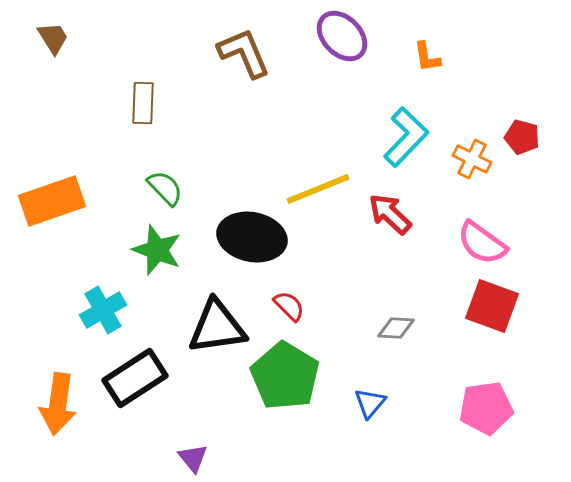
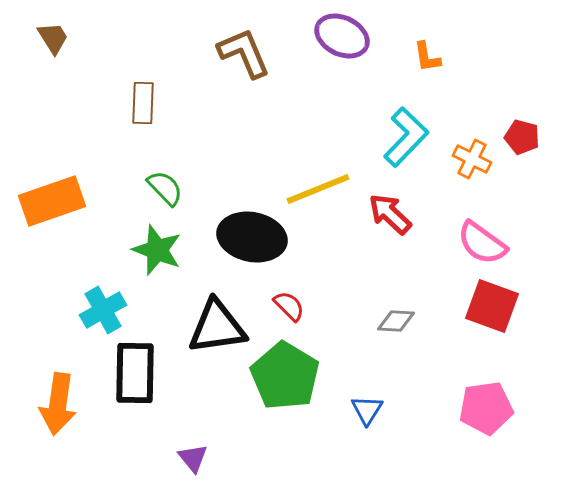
purple ellipse: rotated 20 degrees counterclockwise
gray diamond: moved 7 px up
black rectangle: moved 5 px up; rotated 56 degrees counterclockwise
blue triangle: moved 3 px left, 7 px down; rotated 8 degrees counterclockwise
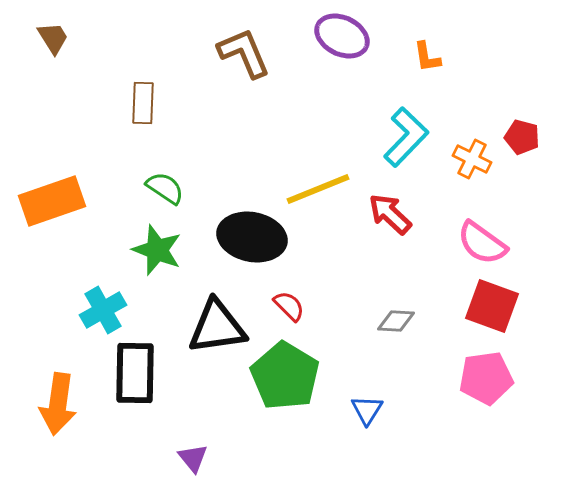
green semicircle: rotated 12 degrees counterclockwise
pink pentagon: moved 30 px up
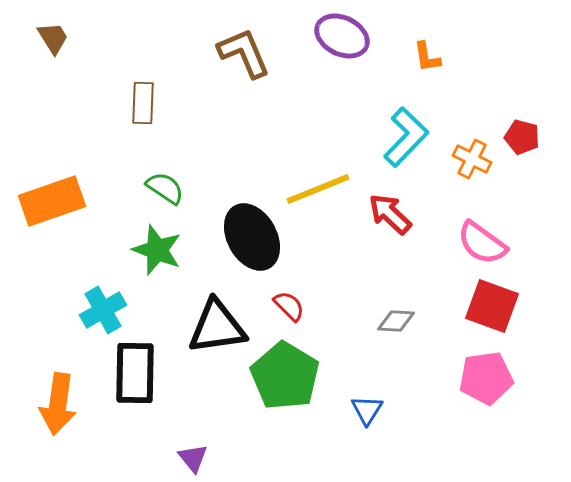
black ellipse: rotated 50 degrees clockwise
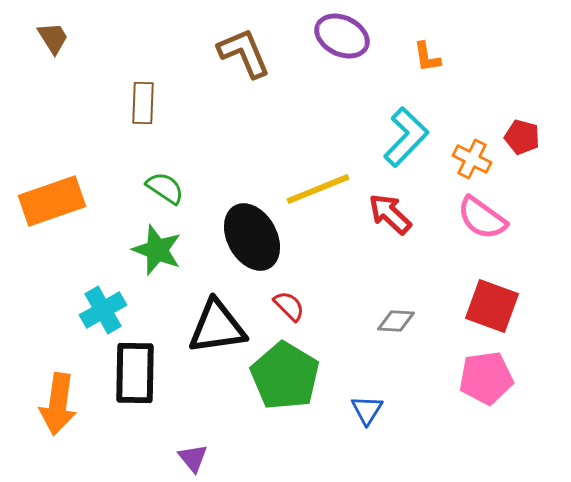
pink semicircle: moved 25 px up
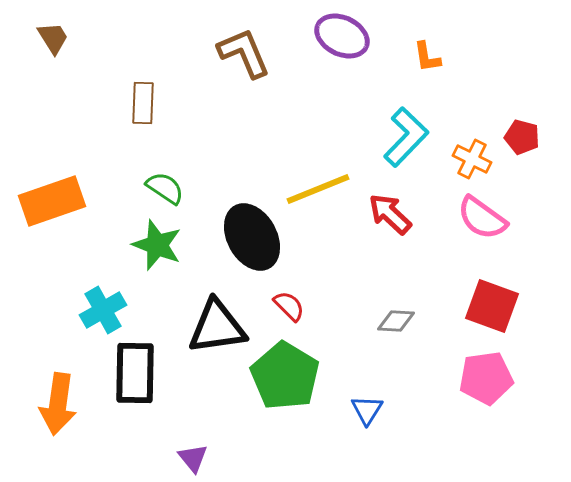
green star: moved 5 px up
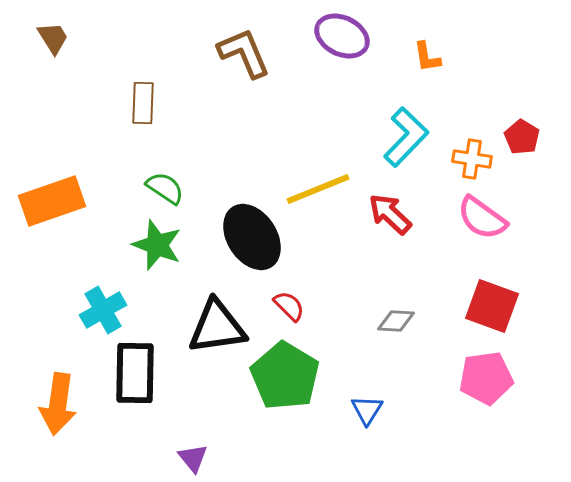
red pentagon: rotated 16 degrees clockwise
orange cross: rotated 18 degrees counterclockwise
black ellipse: rotated 4 degrees counterclockwise
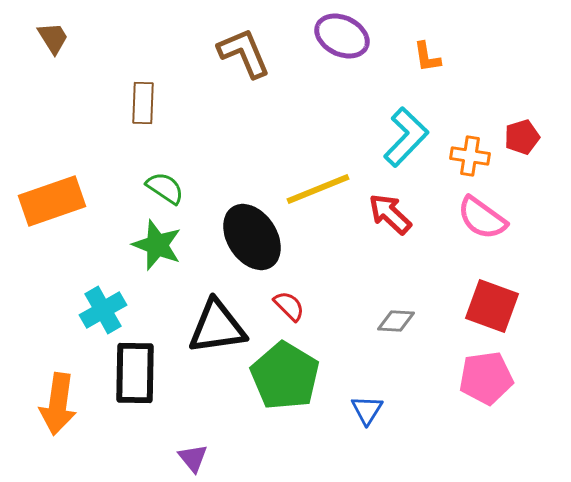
red pentagon: rotated 24 degrees clockwise
orange cross: moved 2 px left, 3 px up
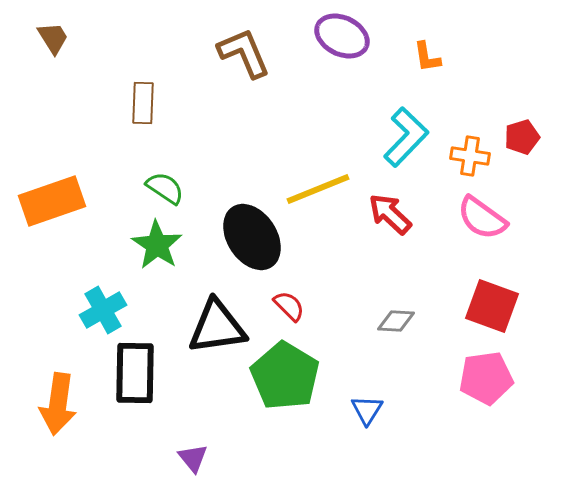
green star: rotated 12 degrees clockwise
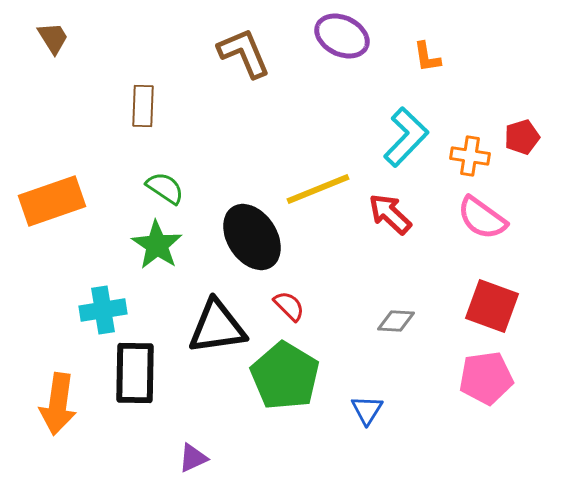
brown rectangle: moved 3 px down
cyan cross: rotated 21 degrees clockwise
purple triangle: rotated 44 degrees clockwise
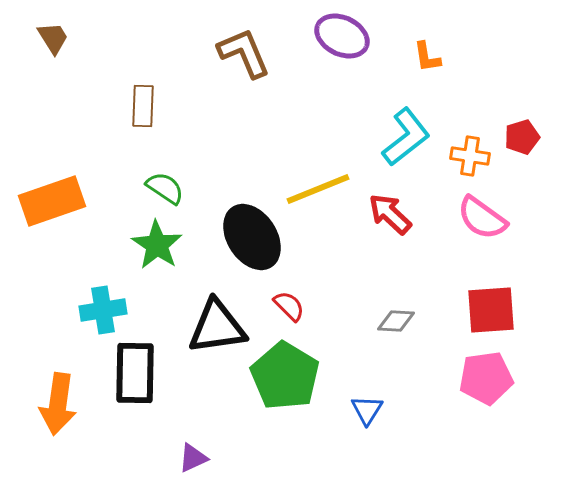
cyan L-shape: rotated 8 degrees clockwise
red square: moved 1 px left, 4 px down; rotated 24 degrees counterclockwise
